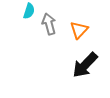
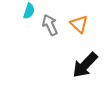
gray arrow: moved 1 px right, 1 px down; rotated 10 degrees counterclockwise
orange triangle: moved 6 px up; rotated 30 degrees counterclockwise
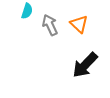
cyan semicircle: moved 2 px left
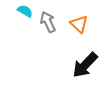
cyan semicircle: moved 2 px left; rotated 77 degrees counterclockwise
gray arrow: moved 2 px left, 3 px up
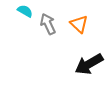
gray arrow: moved 2 px down
black arrow: moved 4 px right, 1 px up; rotated 16 degrees clockwise
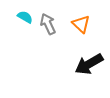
cyan semicircle: moved 6 px down
orange triangle: moved 2 px right
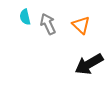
cyan semicircle: rotated 133 degrees counterclockwise
orange triangle: moved 1 px down
